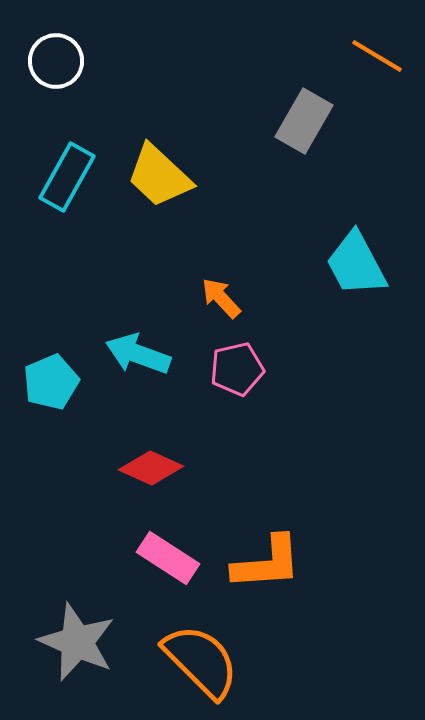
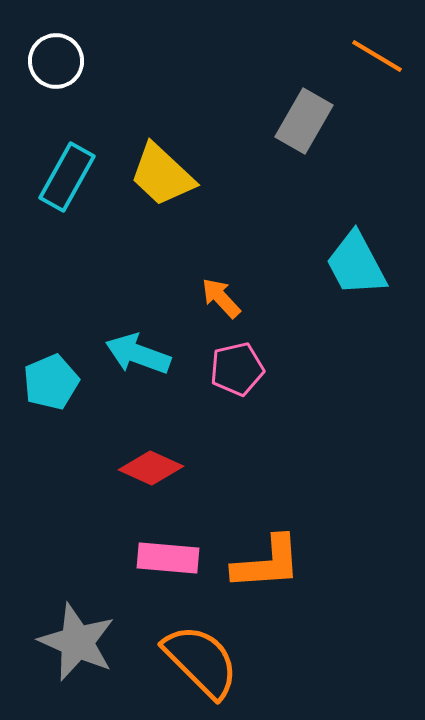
yellow trapezoid: moved 3 px right, 1 px up
pink rectangle: rotated 28 degrees counterclockwise
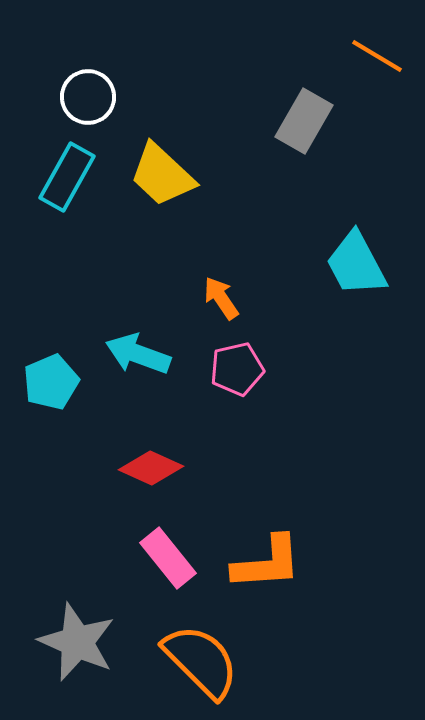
white circle: moved 32 px right, 36 px down
orange arrow: rotated 9 degrees clockwise
pink rectangle: rotated 46 degrees clockwise
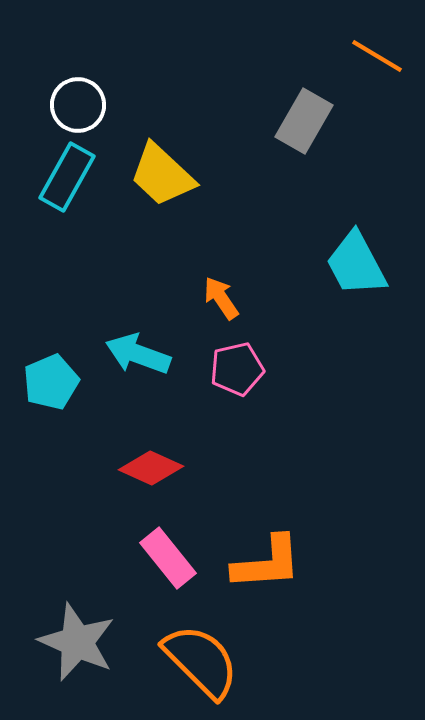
white circle: moved 10 px left, 8 px down
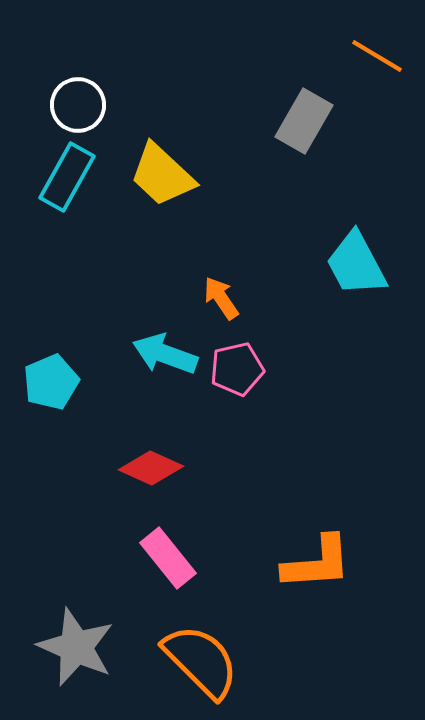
cyan arrow: moved 27 px right
orange L-shape: moved 50 px right
gray star: moved 1 px left, 5 px down
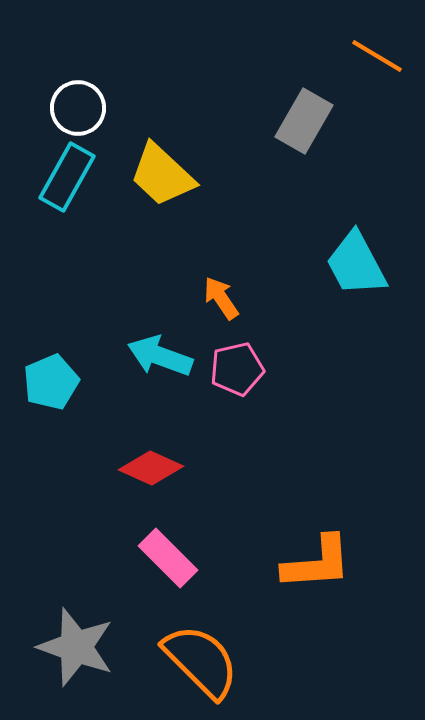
white circle: moved 3 px down
cyan arrow: moved 5 px left, 2 px down
pink rectangle: rotated 6 degrees counterclockwise
gray star: rotated 4 degrees counterclockwise
